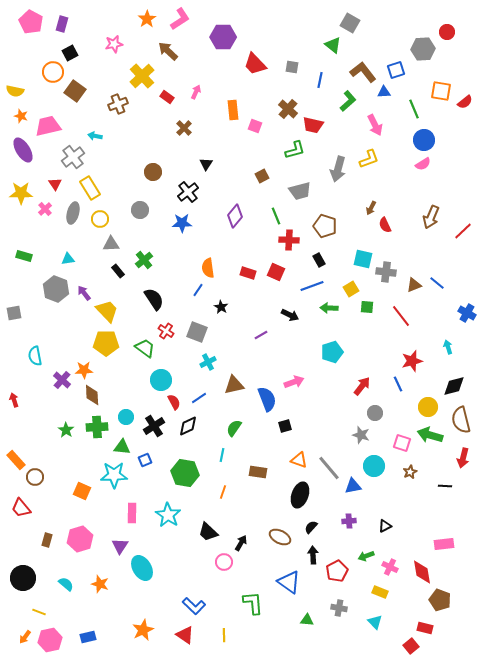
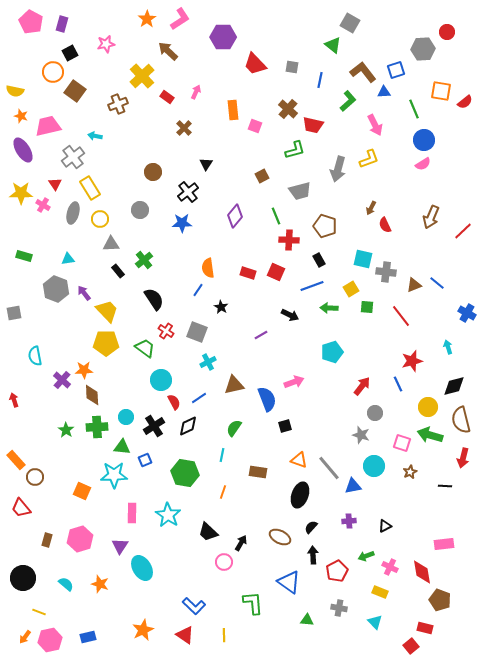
pink star at (114, 44): moved 8 px left
pink cross at (45, 209): moved 2 px left, 4 px up; rotated 16 degrees counterclockwise
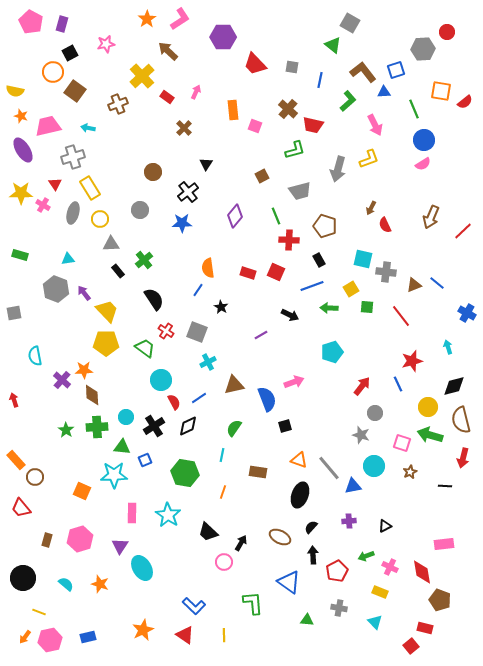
cyan arrow at (95, 136): moved 7 px left, 8 px up
gray cross at (73, 157): rotated 20 degrees clockwise
green rectangle at (24, 256): moved 4 px left, 1 px up
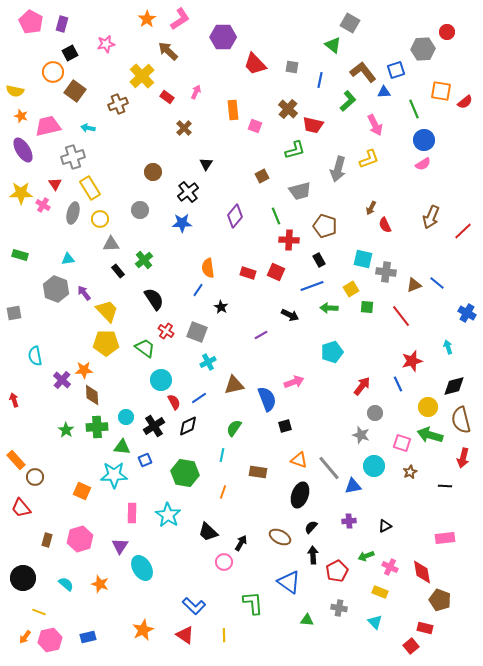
pink rectangle at (444, 544): moved 1 px right, 6 px up
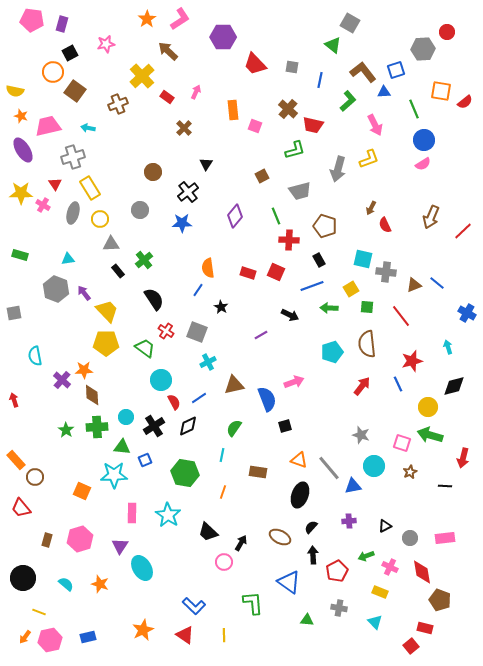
pink pentagon at (31, 22): moved 1 px right, 2 px up; rotated 20 degrees counterclockwise
gray circle at (375, 413): moved 35 px right, 125 px down
brown semicircle at (461, 420): moved 94 px left, 76 px up; rotated 8 degrees clockwise
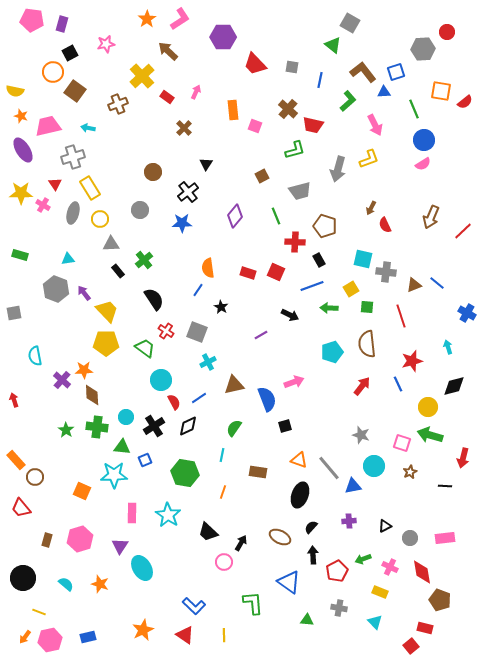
blue square at (396, 70): moved 2 px down
red cross at (289, 240): moved 6 px right, 2 px down
red line at (401, 316): rotated 20 degrees clockwise
green cross at (97, 427): rotated 10 degrees clockwise
green arrow at (366, 556): moved 3 px left, 3 px down
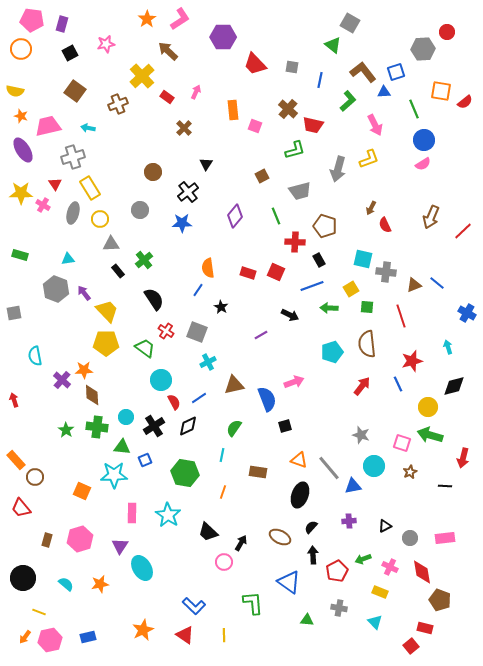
orange circle at (53, 72): moved 32 px left, 23 px up
orange star at (100, 584): rotated 30 degrees counterclockwise
